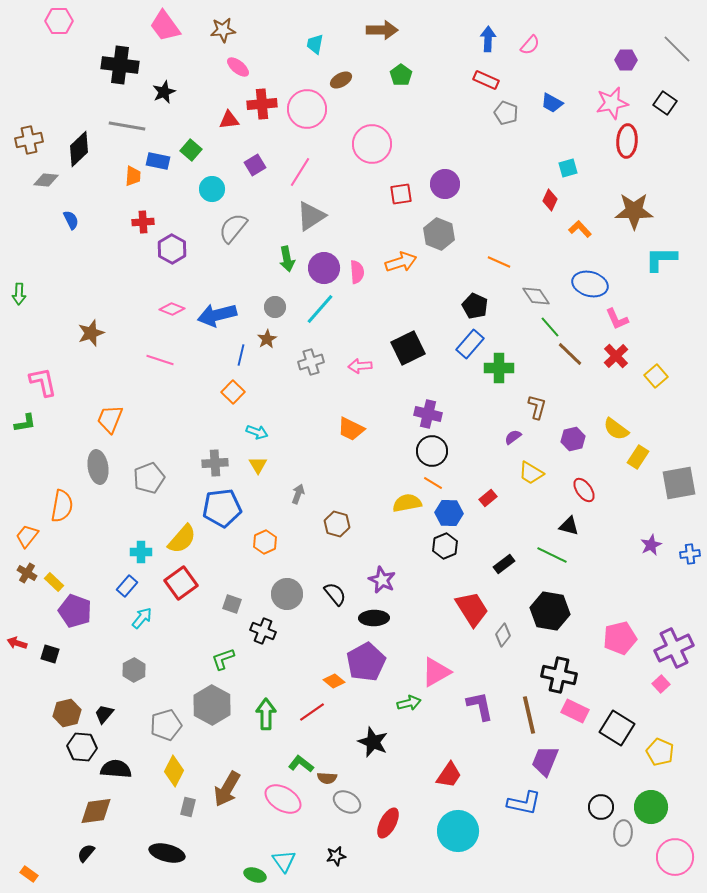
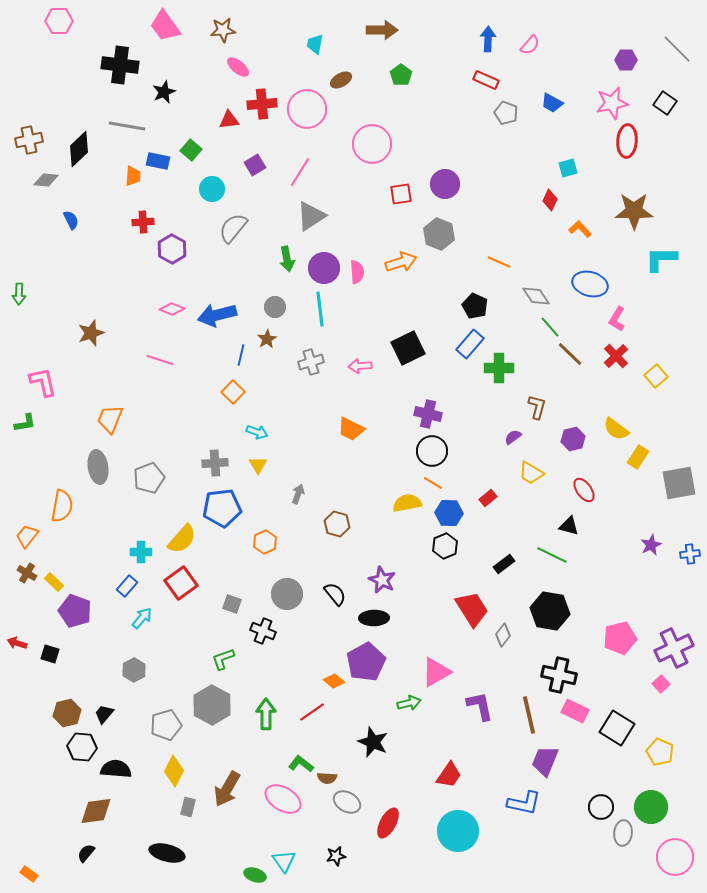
cyan line at (320, 309): rotated 48 degrees counterclockwise
pink L-shape at (617, 319): rotated 55 degrees clockwise
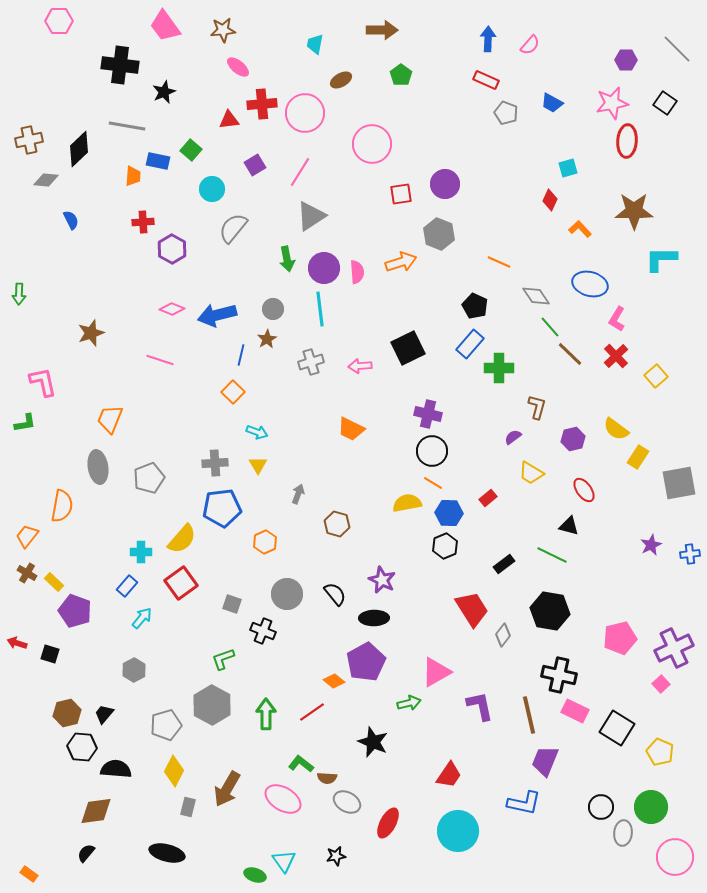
pink circle at (307, 109): moved 2 px left, 4 px down
gray circle at (275, 307): moved 2 px left, 2 px down
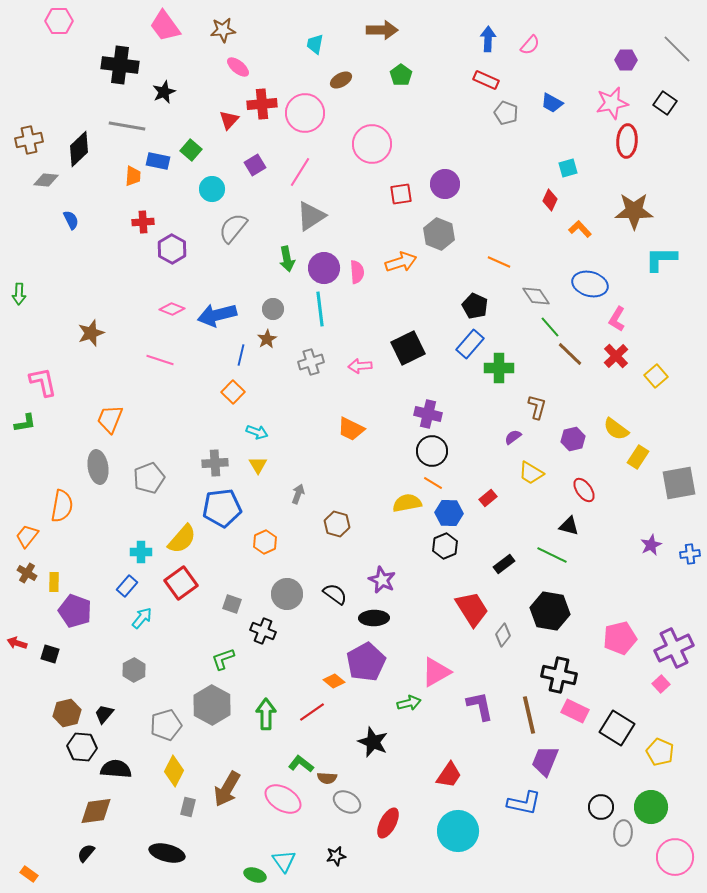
red triangle at (229, 120): rotated 40 degrees counterclockwise
yellow rectangle at (54, 582): rotated 48 degrees clockwise
black semicircle at (335, 594): rotated 15 degrees counterclockwise
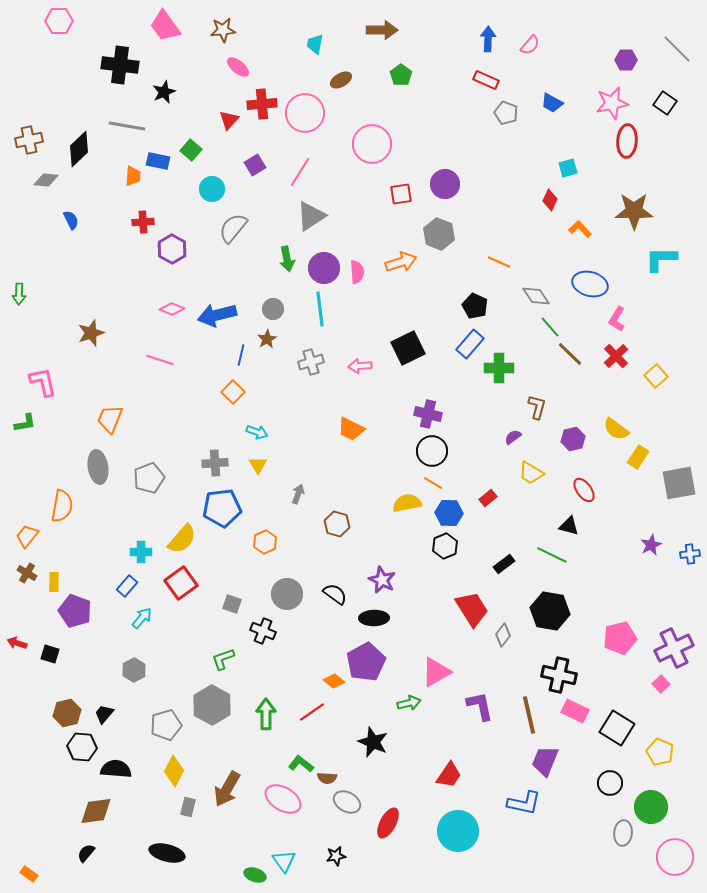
black circle at (601, 807): moved 9 px right, 24 px up
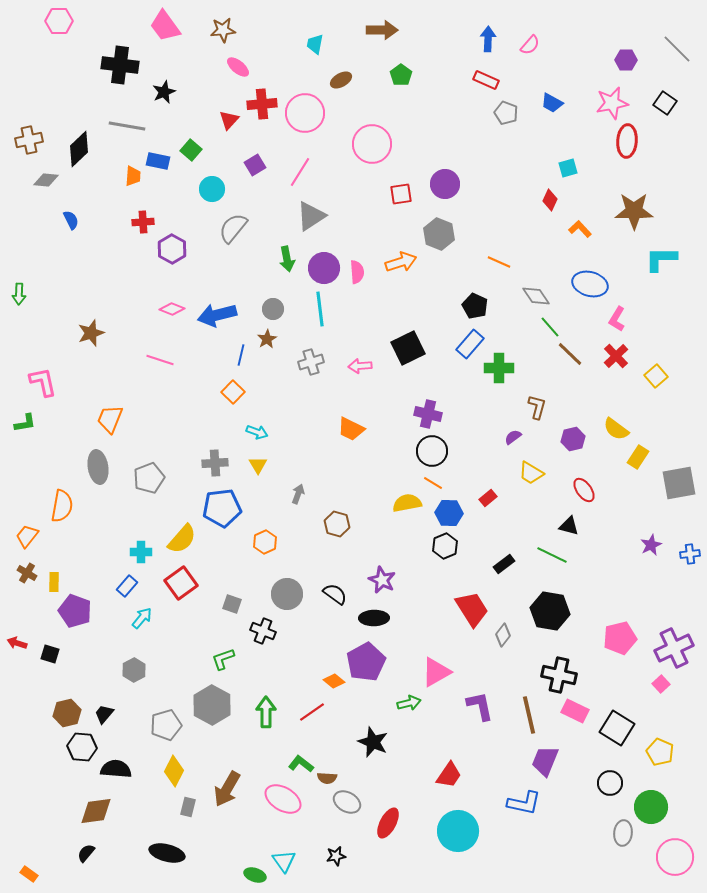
green arrow at (266, 714): moved 2 px up
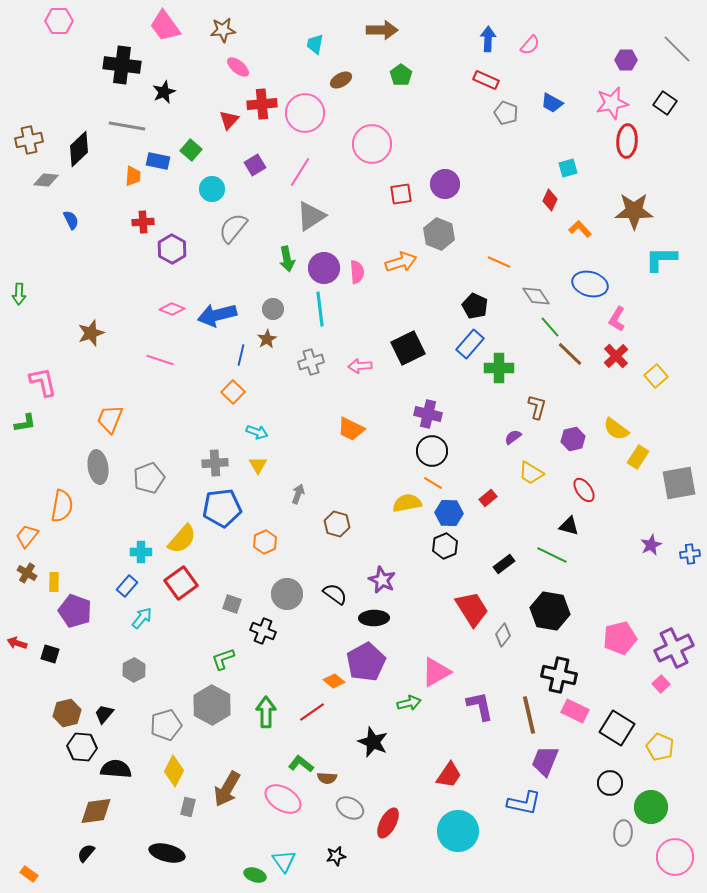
black cross at (120, 65): moved 2 px right
yellow pentagon at (660, 752): moved 5 px up
gray ellipse at (347, 802): moved 3 px right, 6 px down
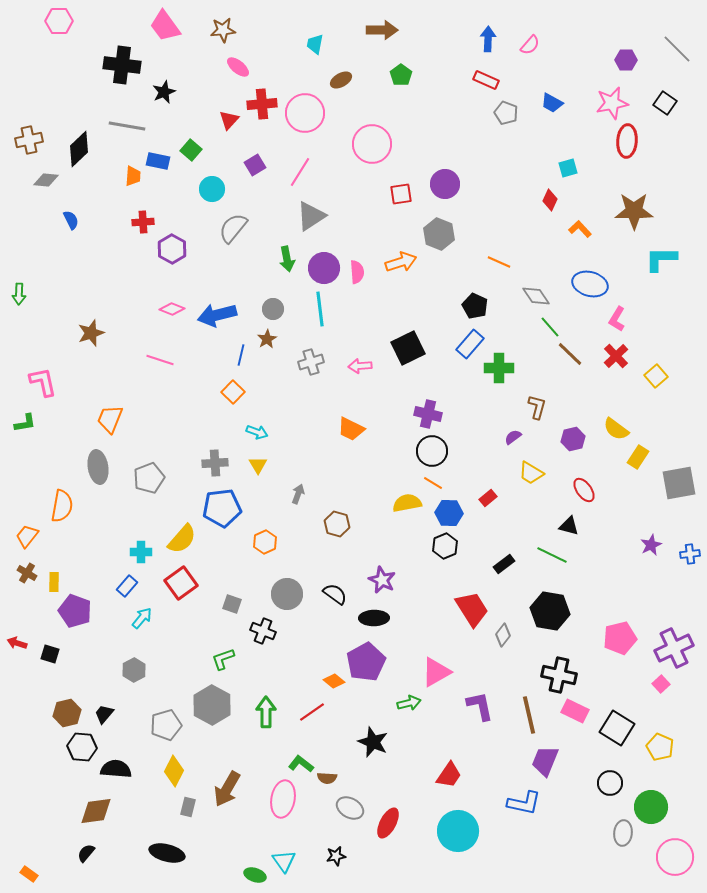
pink ellipse at (283, 799): rotated 69 degrees clockwise
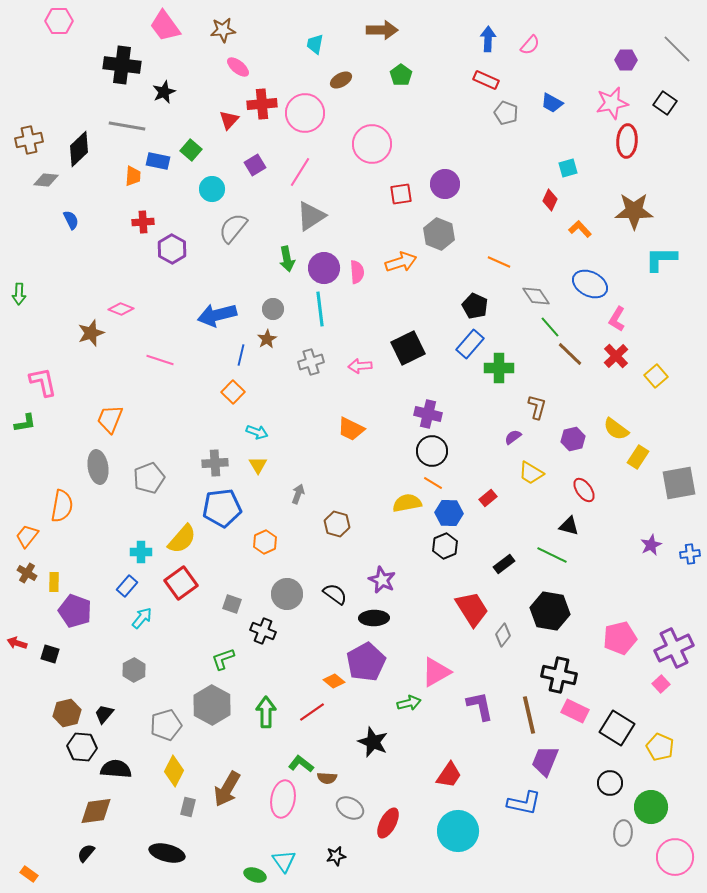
blue ellipse at (590, 284): rotated 12 degrees clockwise
pink diamond at (172, 309): moved 51 px left
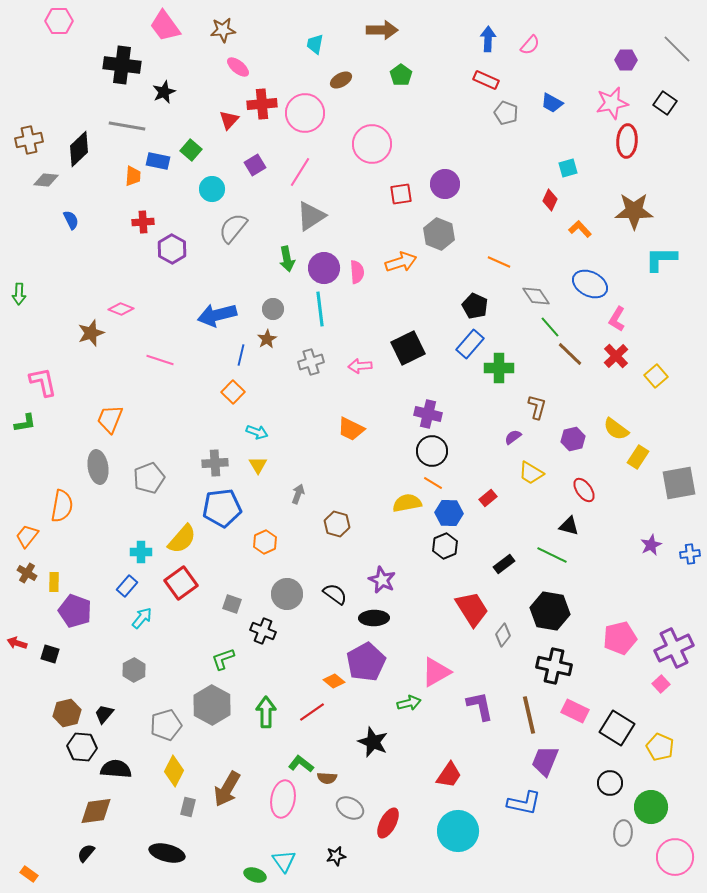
black cross at (559, 675): moved 5 px left, 9 px up
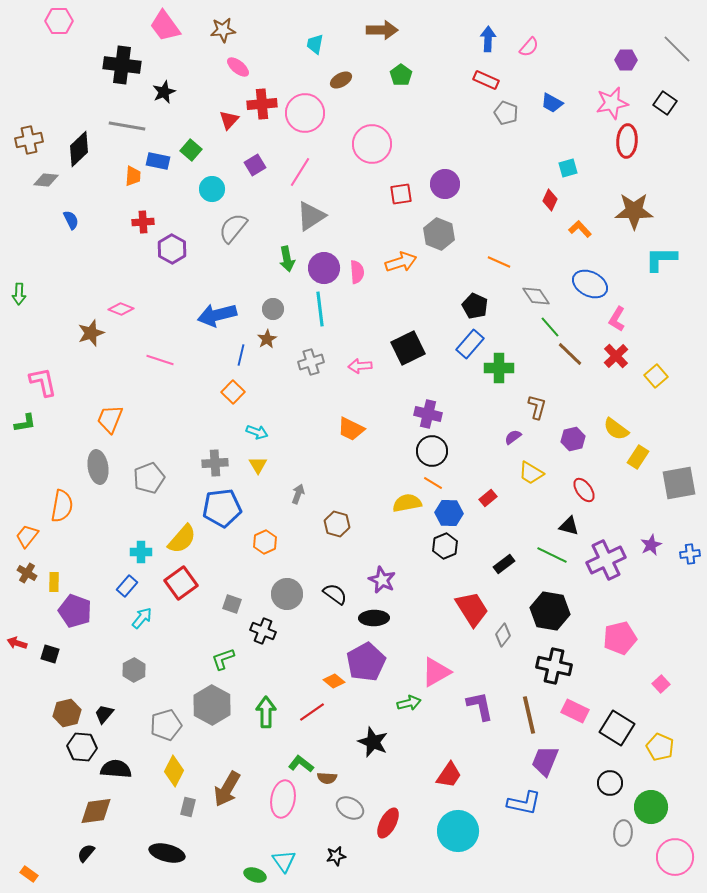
pink semicircle at (530, 45): moved 1 px left, 2 px down
purple cross at (674, 648): moved 68 px left, 88 px up
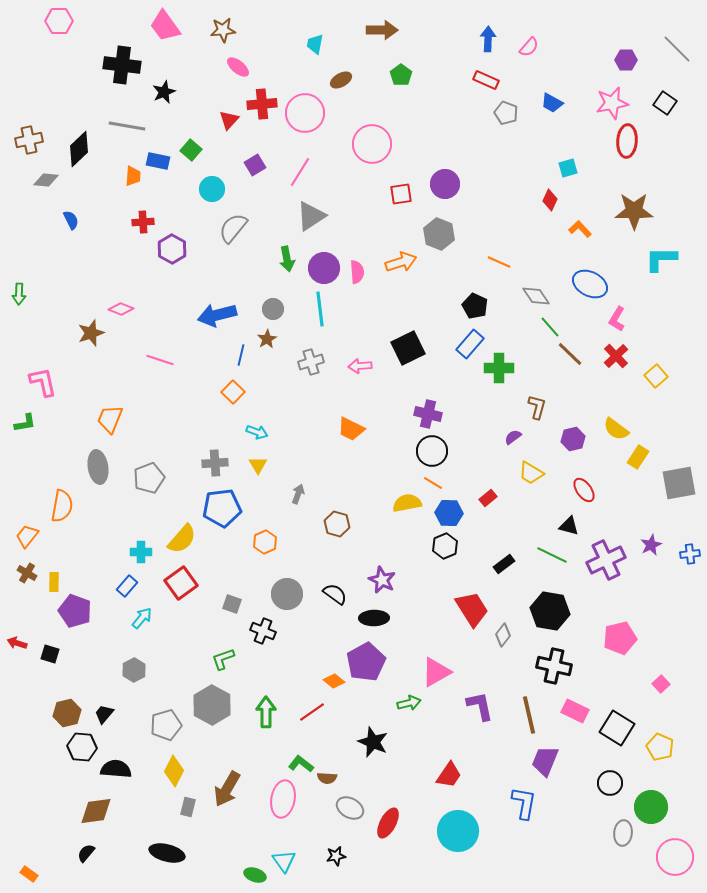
blue L-shape at (524, 803): rotated 92 degrees counterclockwise
